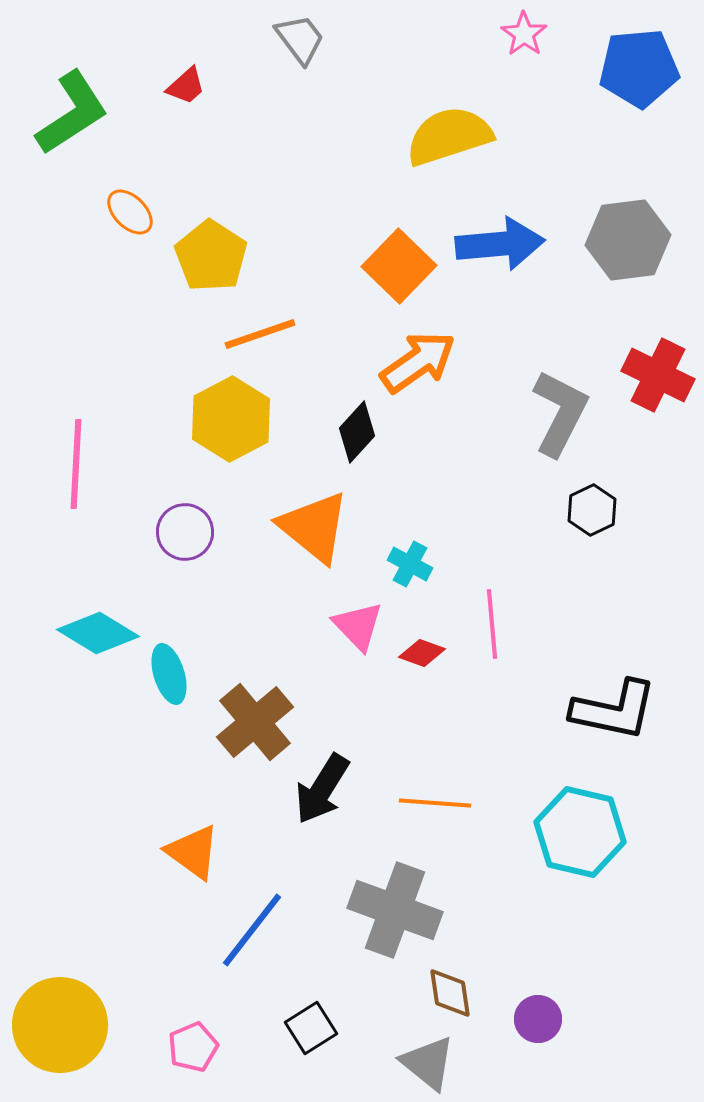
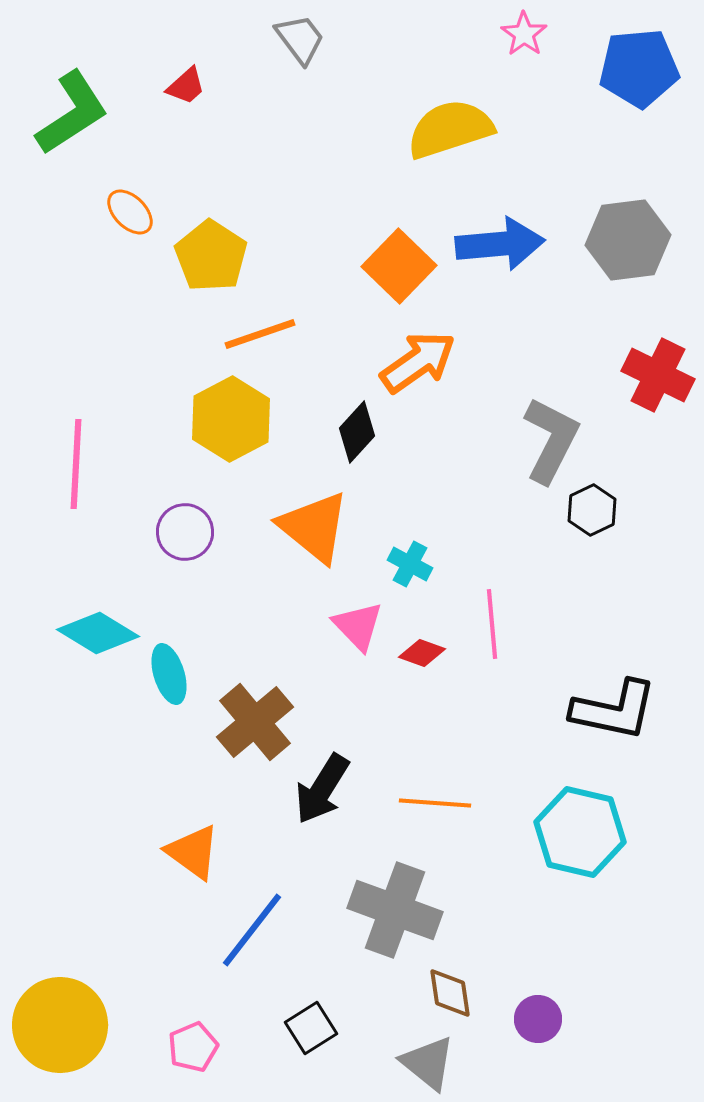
yellow semicircle at (449, 136): moved 1 px right, 7 px up
gray L-shape at (560, 413): moved 9 px left, 27 px down
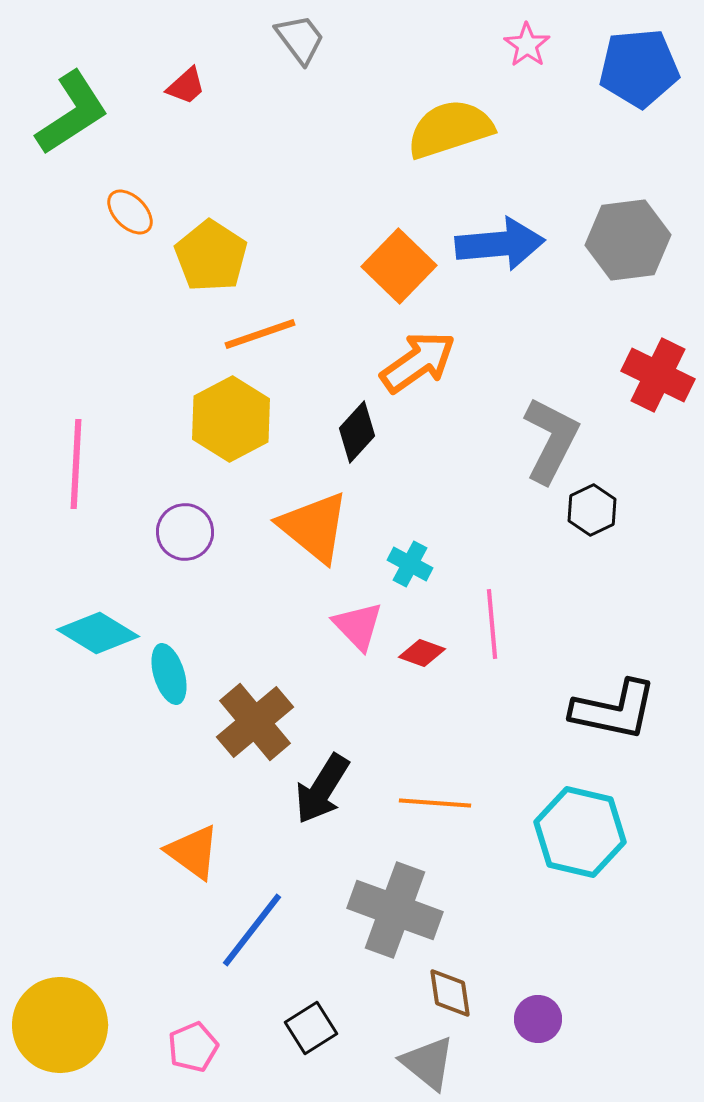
pink star at (524, 34): moved 3 px right, 11 px down
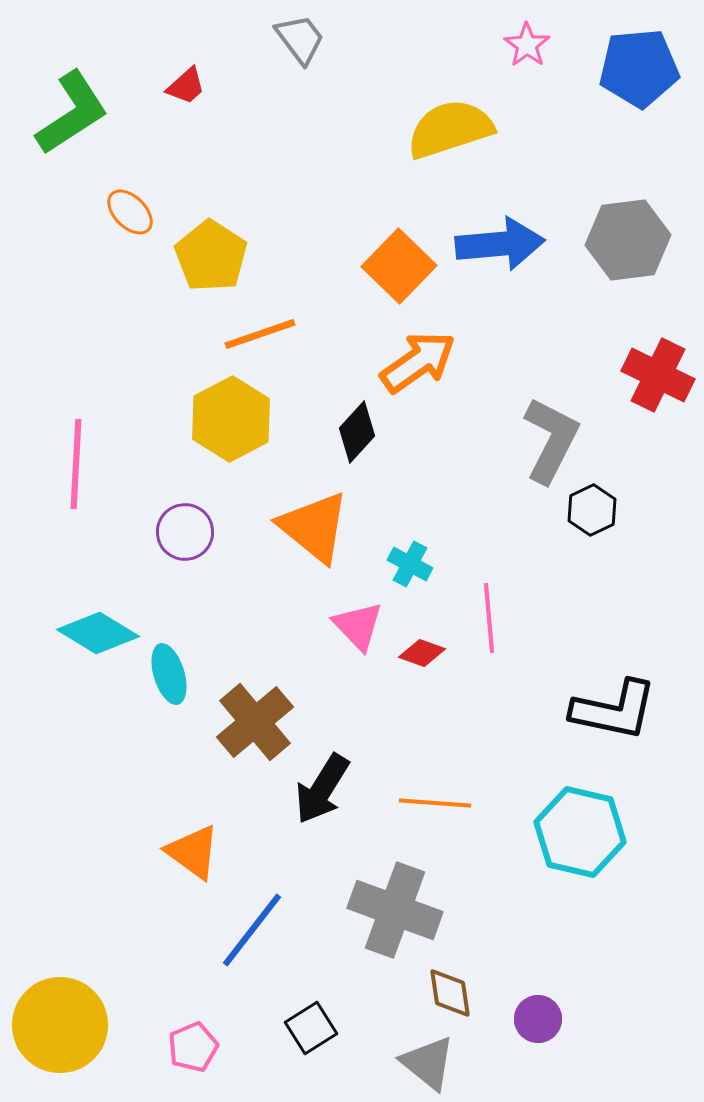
pink line at (492, 624): moved 3 px left, 6 px up
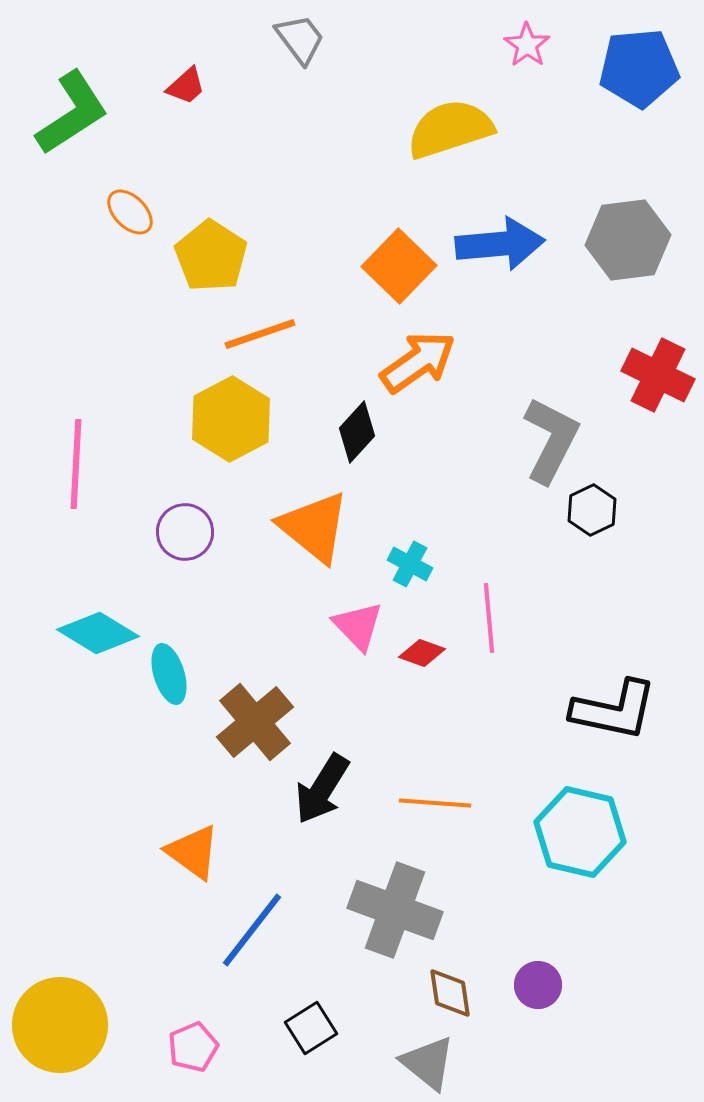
purple circle at (538, 1019): moved 34 px up
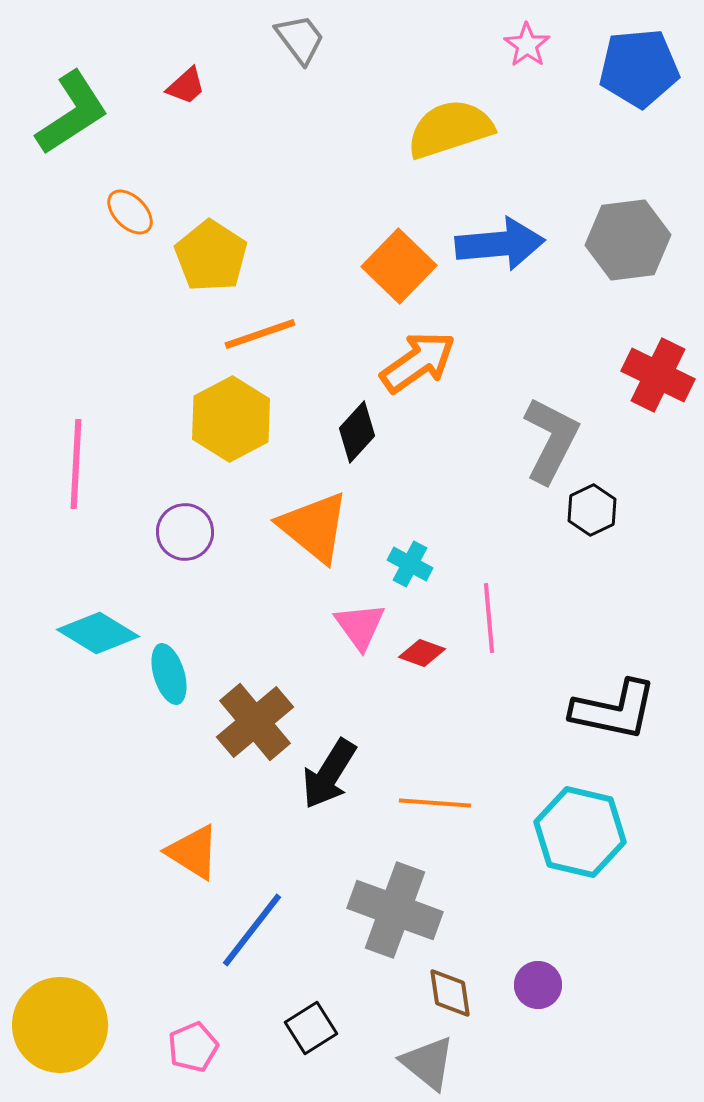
pink triangle at (358, 626): moved 2 px right; rotated 8 degrees clockwise
black arrow at (322, 789): moved 7 px right, 15 px up
orange triangle at (193, 852): rotated 4 degrees counterclockwise
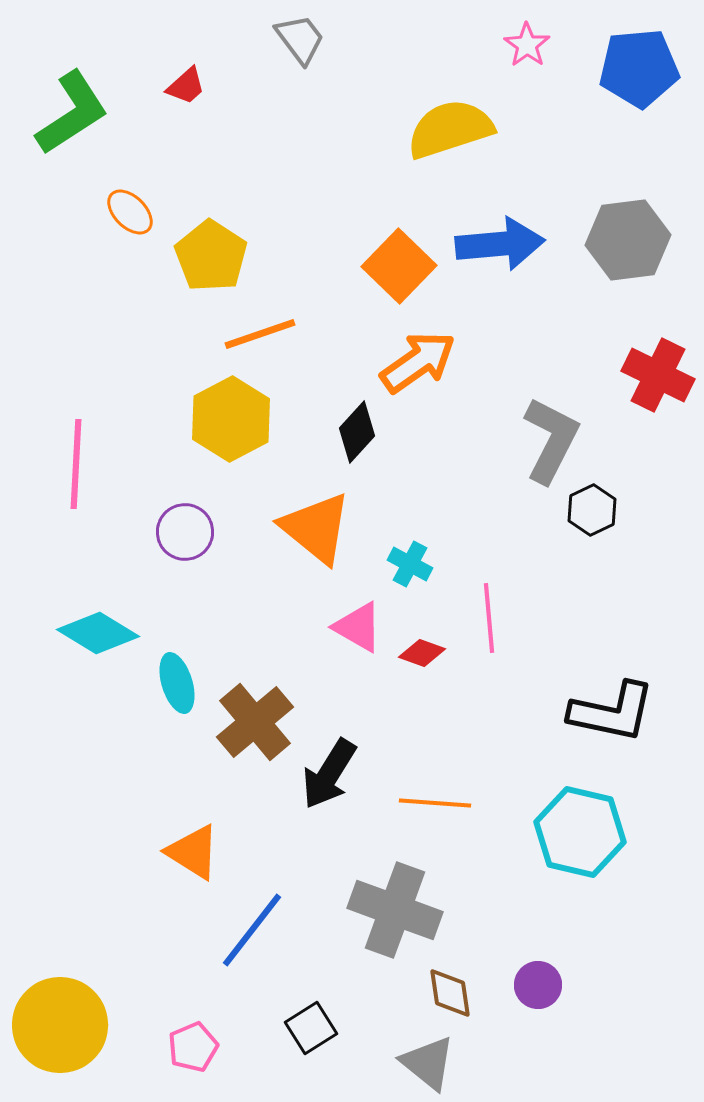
orange triangle at (314, 527): moved 2 px right, 1 px down
pink triangle at (360, 626): moved 2 px left, 1 px down; rotated 24 degrees counterclockwise
cyan ellipse at (169, 674): moved 8 px right, 9 px down
black L-shape at (614, 710): moved 2 px left, 2 px down
